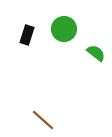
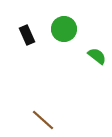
black rectangle: rotated 42 degrees counterclockwise
green semicircle: moved 1 px right, 3 px down
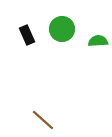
green circle: moved 2 px left
green semicircle: moved 1 px right, 15 px up; rotated 42 degrees counterclockwise
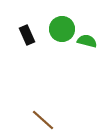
green semicircle: moved 11 px left; rotated 18 degrees clockwise
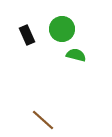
green semicircle: moved 11 px left, 14 px down
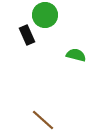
green circle: moved 17 px left, 14 px up
